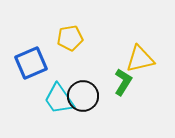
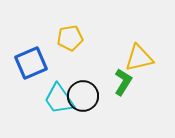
yellow triangle: moved 1 px left, 1 px up
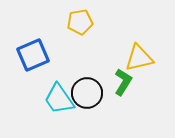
yellow pentagon: moved 10 px right, 16 px up
blue square: moved 2 px right, 8 px up
black circle: moved 4 px right, 3 px up
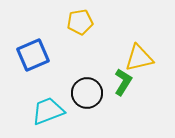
cyan trapezoid: moved 11 px left, 12 px down; rotated 104 degrees clockwise
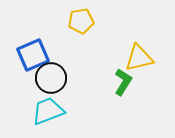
yellow pentagon: moved 1 px right, 1 px up
black circle: moved 36 px left, 15 px up
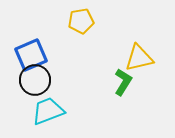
blue square: moved 2 px left
black circle: moved 16 px left, 2 px down
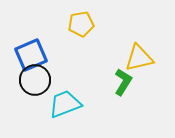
yellow pentagon: moved 3 px down
cyan trapezoid: moved 17 px right, 7 px up
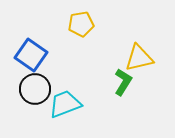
blue square: rotated 32 degrees counterclockwise
black circle: moved 9 px down
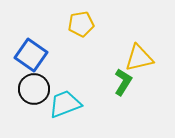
black circle: moved 1 px left
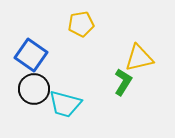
cyan trapezoid: rotated 144 degrees counterclockwise
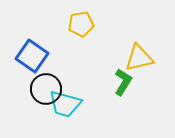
blue square: moved 1 px right, 1 px down
black circle: moved 12 px right
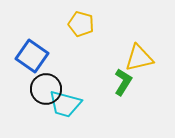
yellow pentagon: rotated 25 degrees clockwise
